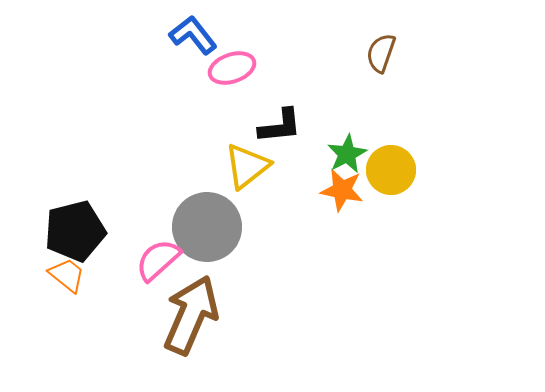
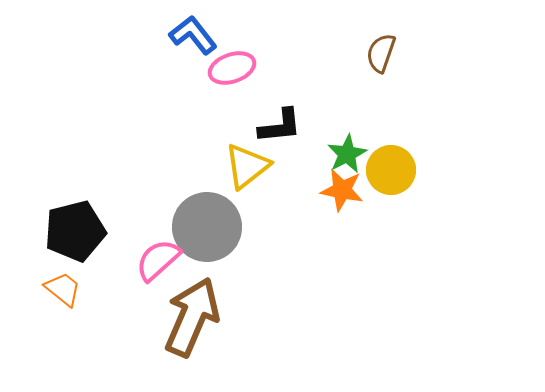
orange trapezoid: moved 4 px left, 14 px down
brown arrow: moved 1 px right, 2 px down
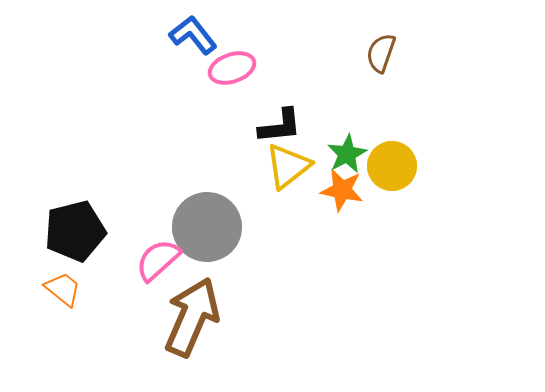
yellow triangle: moved 41 px right
yellow circle: moved 1 px right, 4 px up
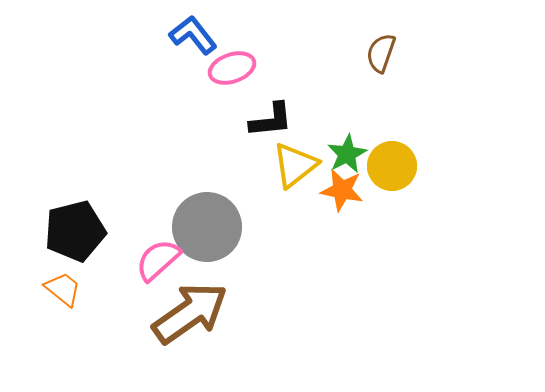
black L-shape: moved 9 px left, 6 px up
yellow triangle: moved 7 px right, 1 px up
brown arrow: moved 2 px left, 4 px up; rotated 32 degrees clockwise
